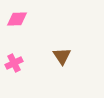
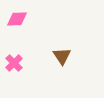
pink cross: rotated 18 degrees counterclockwise
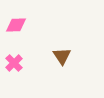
pink diamond: moved 1 px left, 6 px down
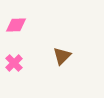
brown triangle: rotated 18 degrees clockwise
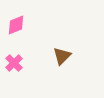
pink diamond: rotated 20 degrees counterclockwise
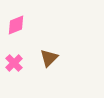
brown triangle: moved 13 px left, 2 px down
